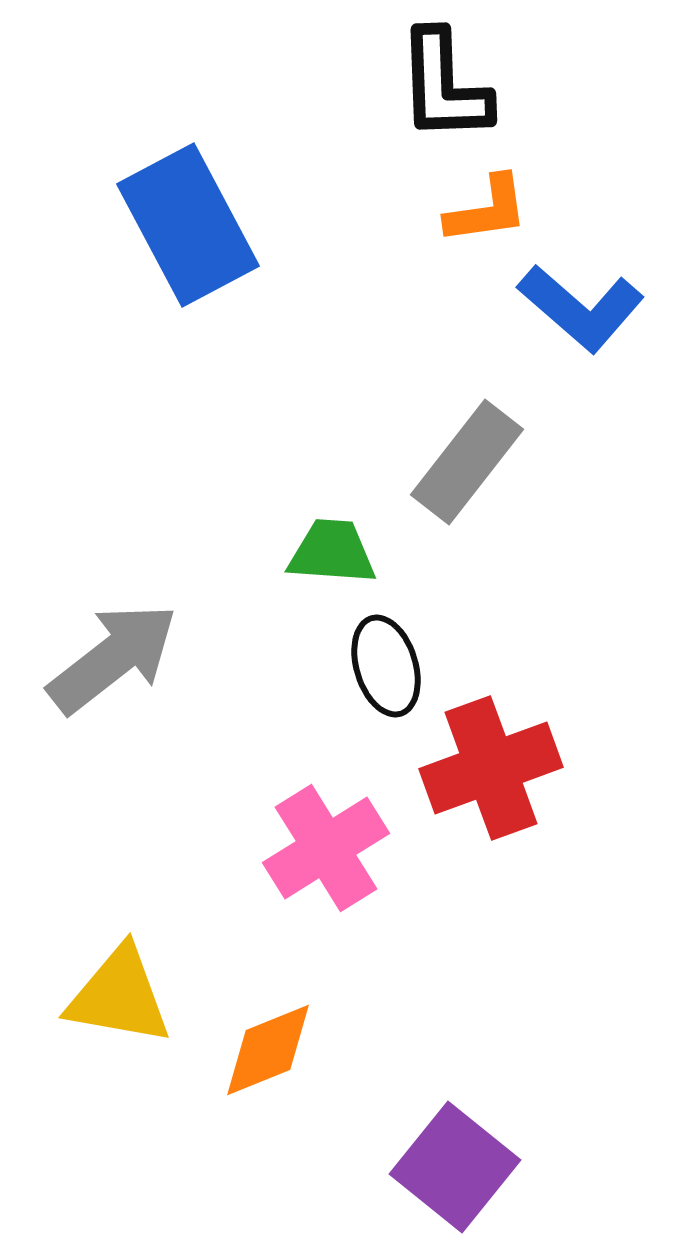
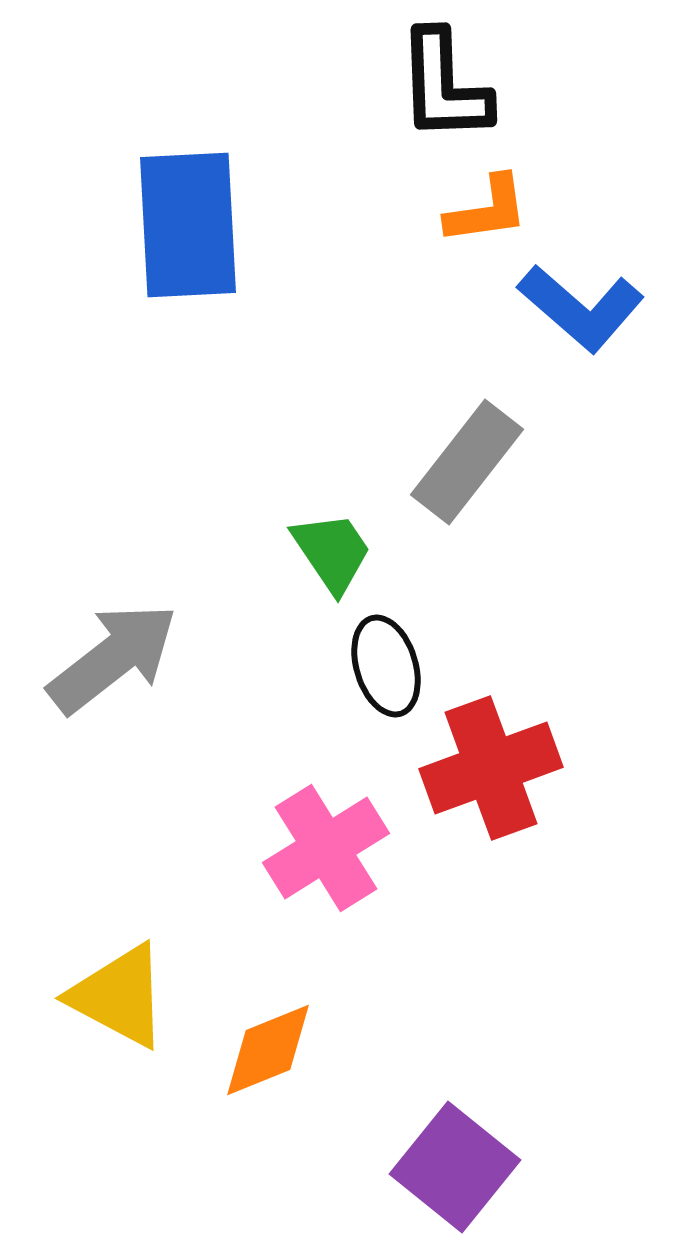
blue rectangle: rotated 25 degrees clockwise
green trapezoid: rotated 52 degrees clockwise
yellow triangle: rotated 18 degrees clockwise
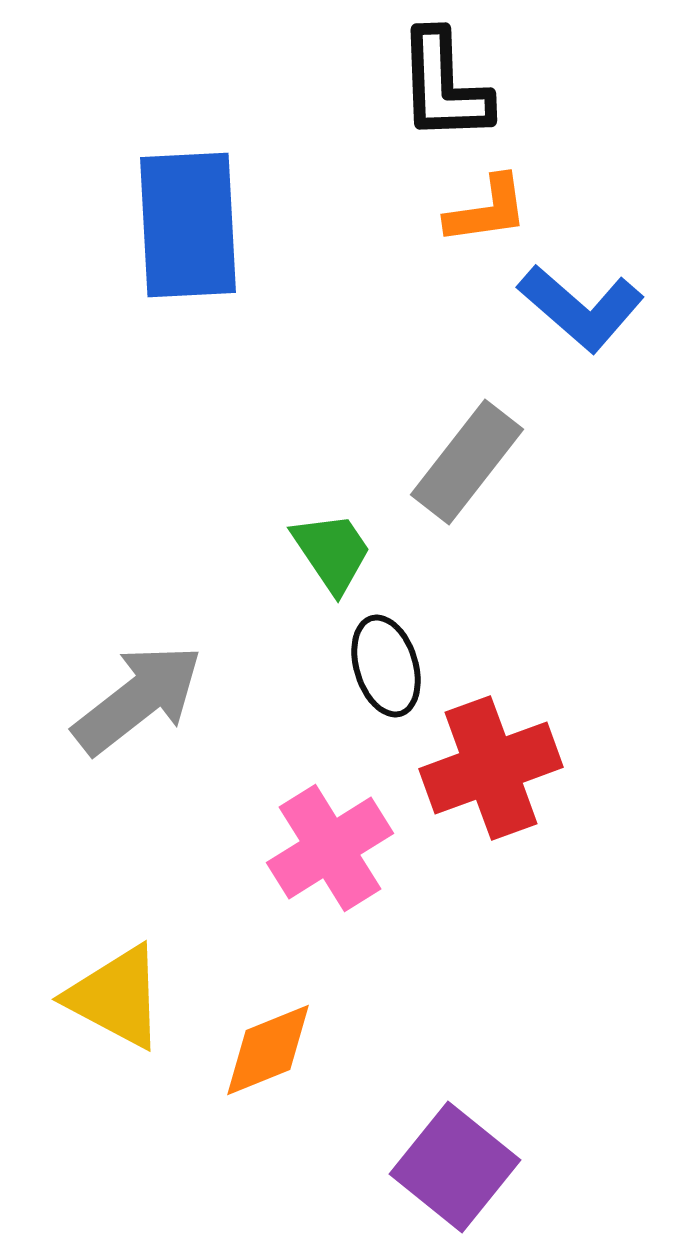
gray arrow: moved 25 px right, 41 px down
pink cross: moved 4 px right
yellow triangle: moved 3 px left, 1 px down
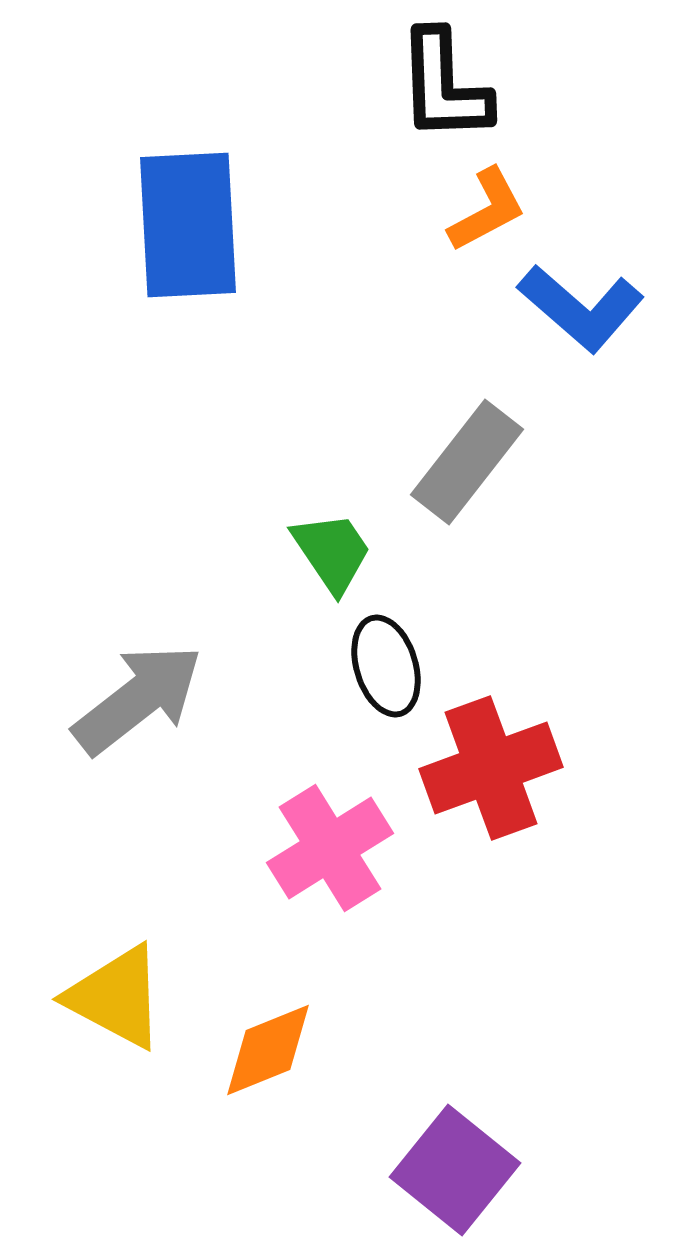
orange L-shape: rotated 20 degrees counterclockwise
purple square: moved 3 px down
